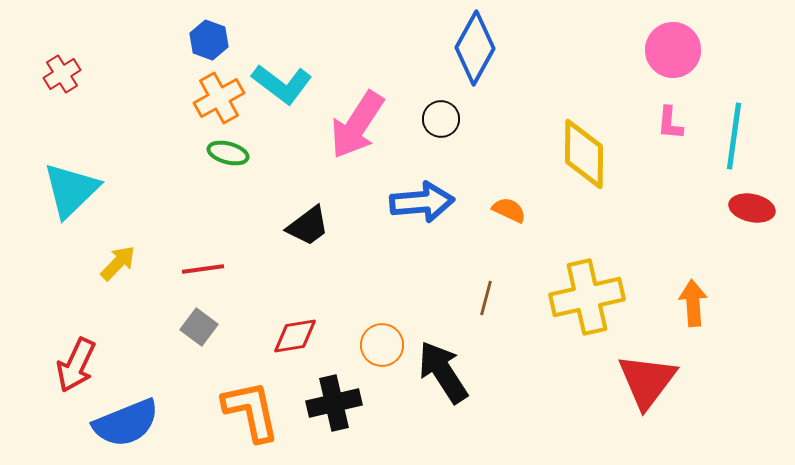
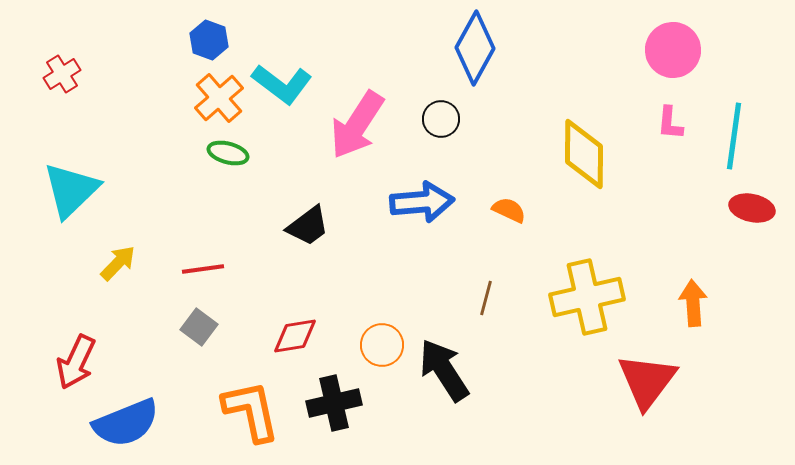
orange cross: rotated 12 degrees counterclockwise
red arrow: moved 3 px up
black arrow: moved 1 px right, 2 px up
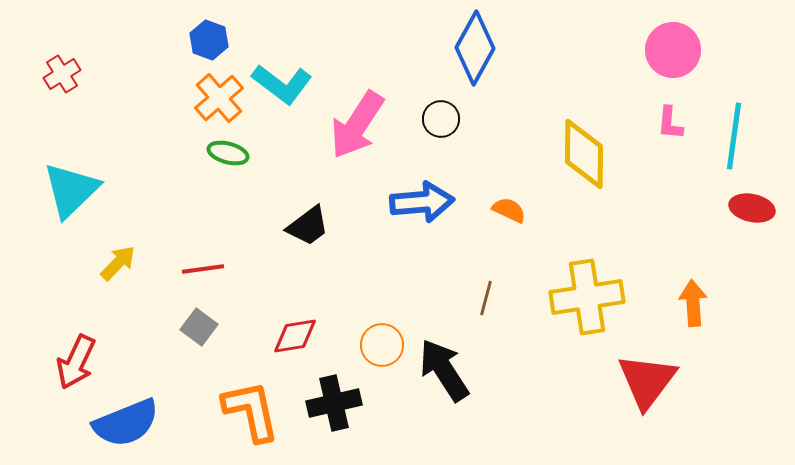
yellow cross: rotated 4 degrees clockwise
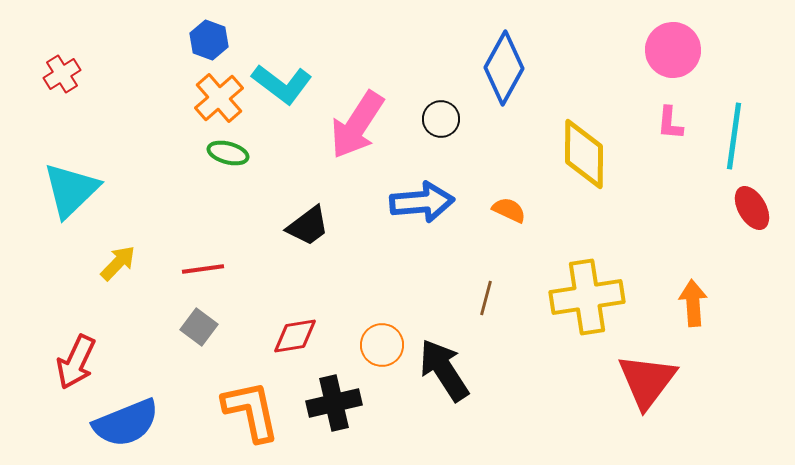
blue diamond: moved 29 px right, 20 px down
red ellipse: rotated 48 degrees clockwise
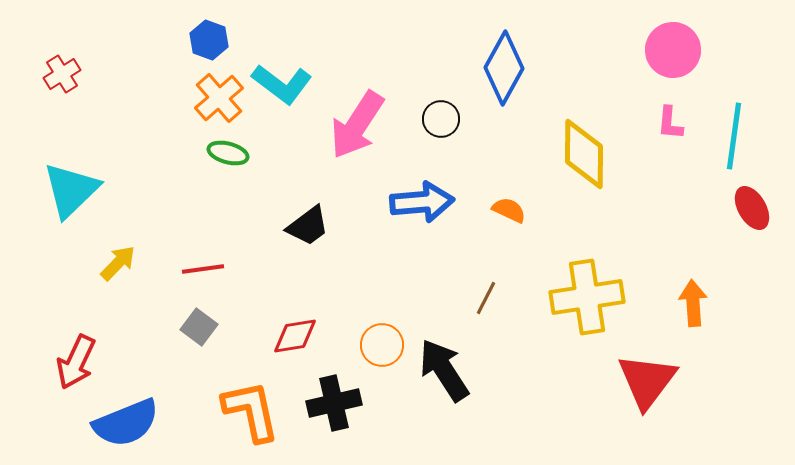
brown line: rotated 12 degrees clockwise
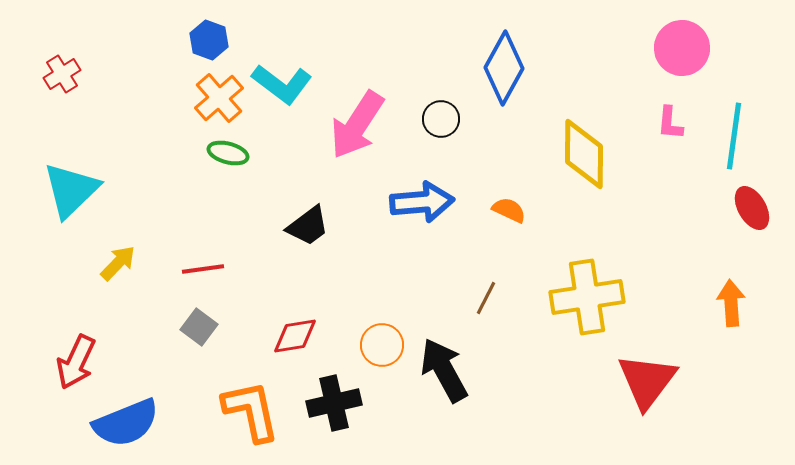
pink circle: moved 9 px right, 2 px up
orange arrow: moved 38 px right
black arrow: rotated 4 degrees clockwise
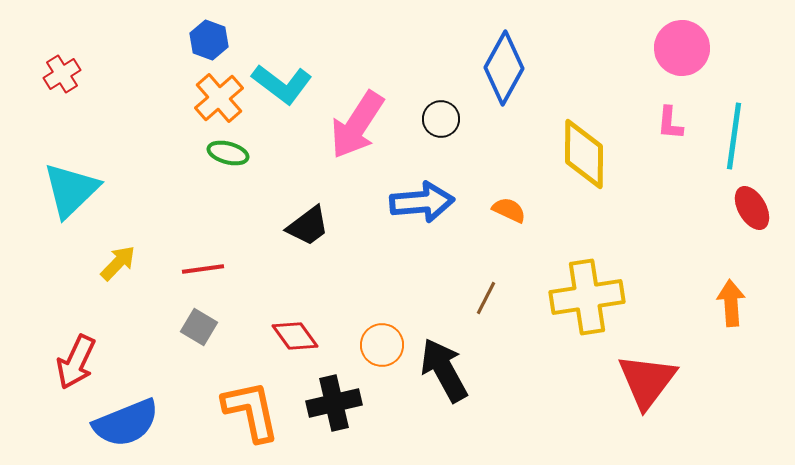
gray square: rotated 6 degrees counterclockwise
red diamond: rotated 63 degrees clockwise
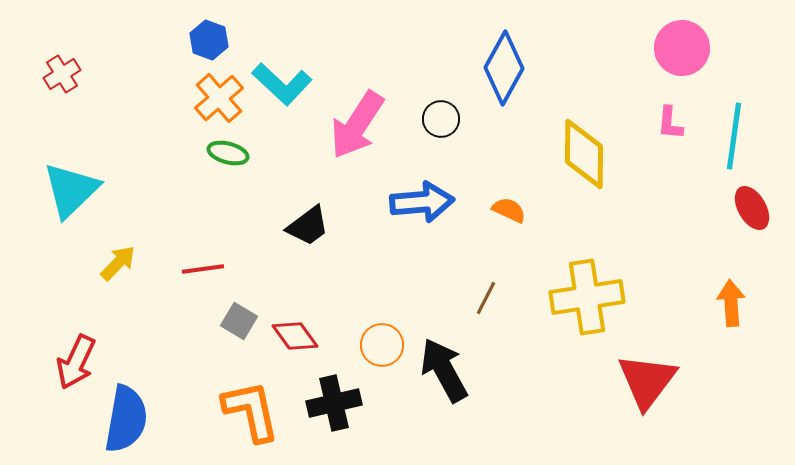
cyan L-shape: rotated 6 degrees clockwise
gray square: moved 40 px right, 6 px up
blue semicircle: moved 4 px up; rotated 58 degrees counterclockwise
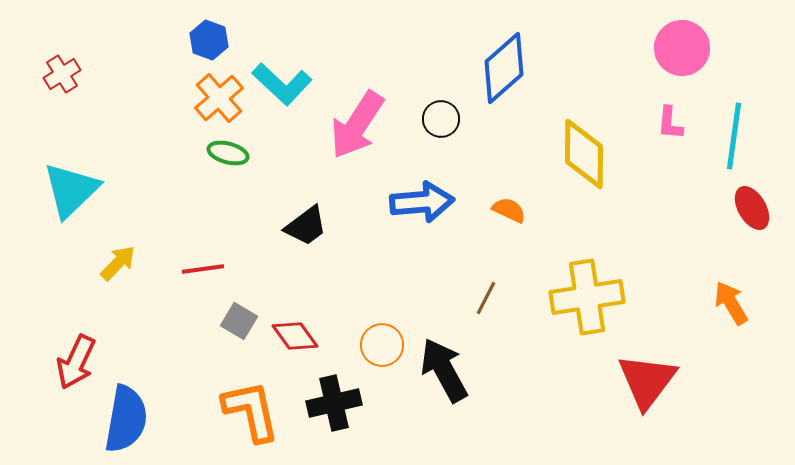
blue diamond: rotated 20 degrees clockwise
black trapezoid: moved 2 px left
orange arrow: rotated 27 degrees counterclockwise
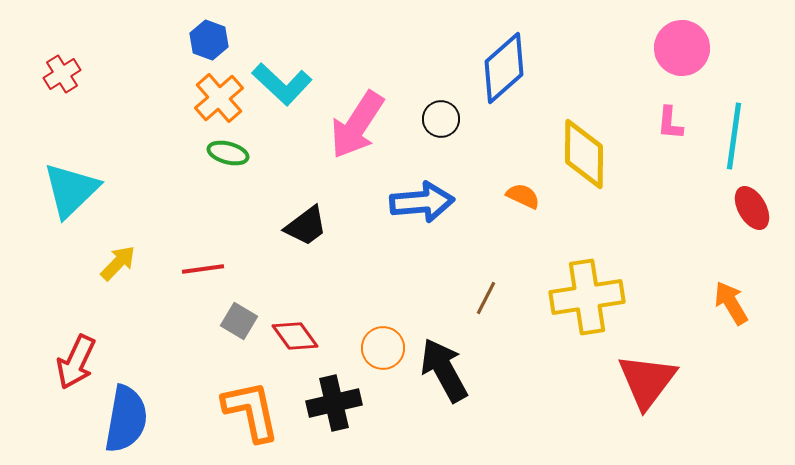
orange semicircle: moved 14 px right, 14 px up
orange circle: moved 1 px right, 3 px down
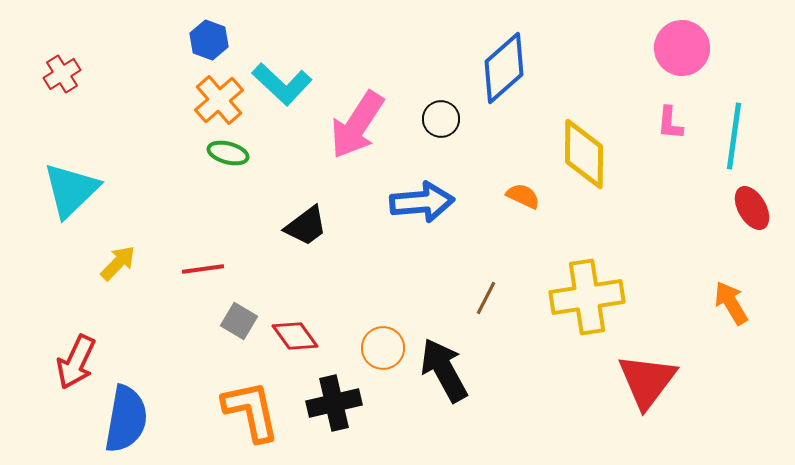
orange cross: moved 2 px down
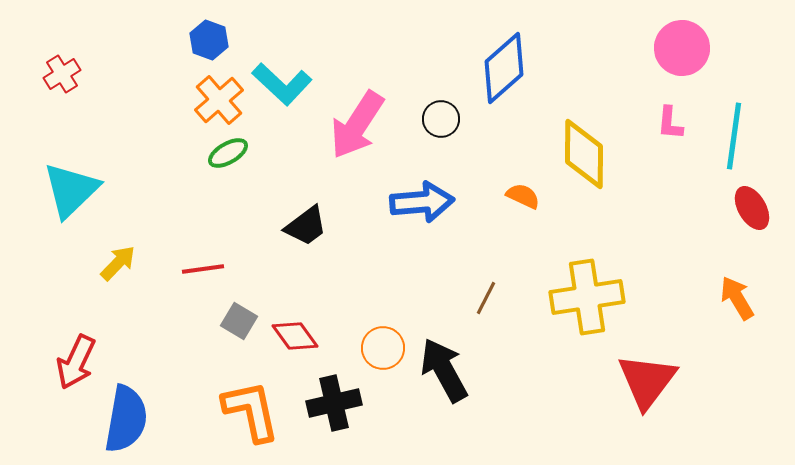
green ellipse: rotated 45 degrees counterclockwise
orange arrow: moved 6 px right, 5 px up
